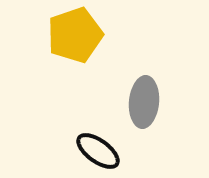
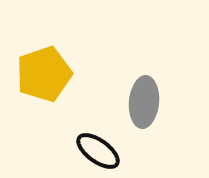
yellow pentagon: moved 31 px left, 39 px down
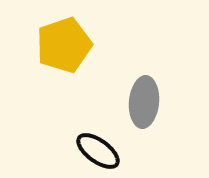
yellow pentagon: moved 20 px right, 29 px up
